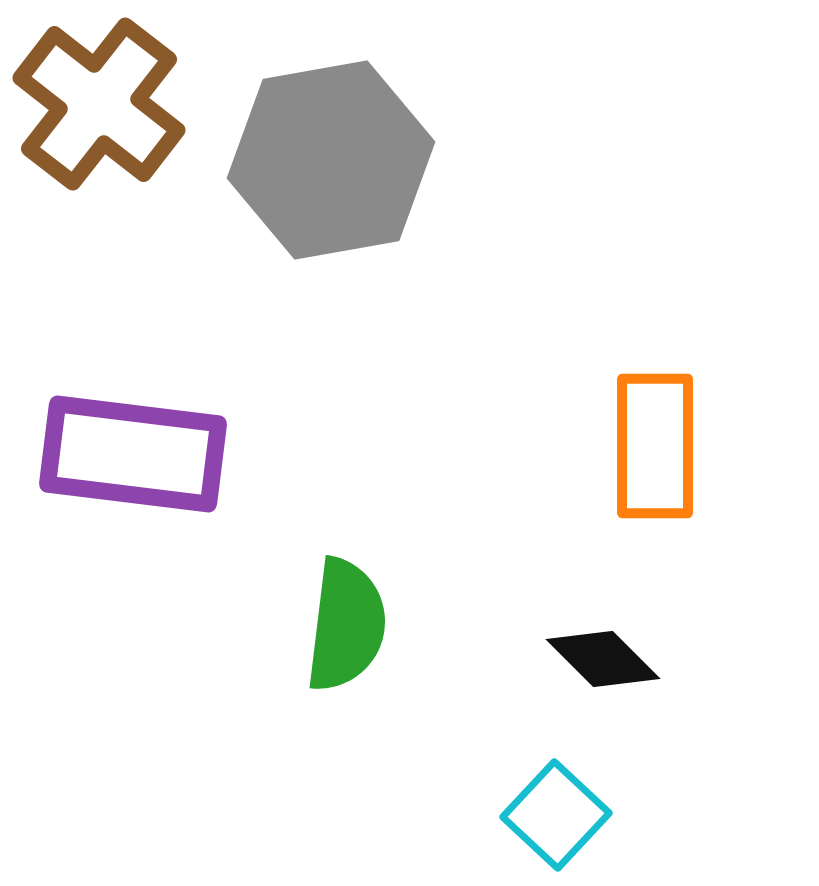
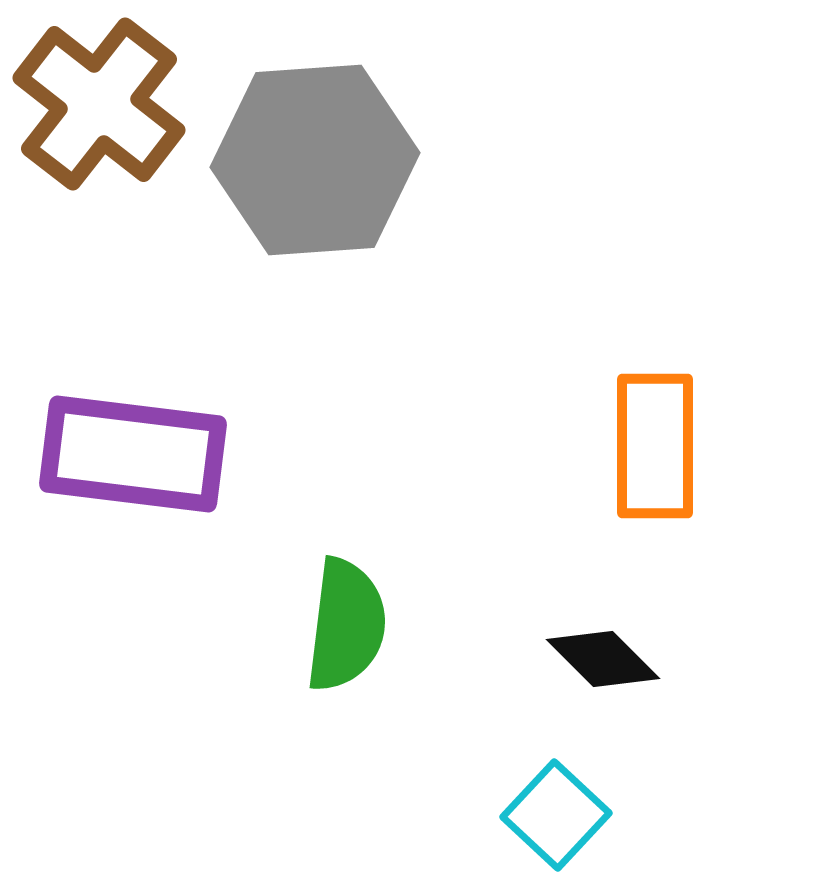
gray hexagon: moved 16 px left; rotated 6 degrees clockwise
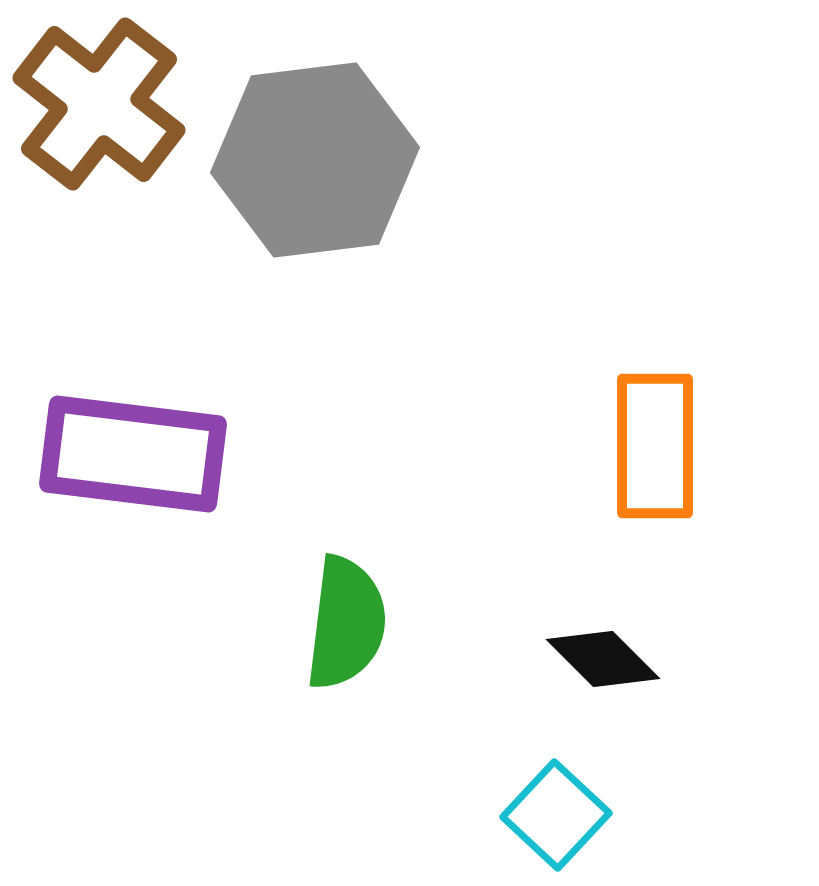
gray hexagon: rotated 3 degrees counterclockwise
green semicircle: moved 2 px up
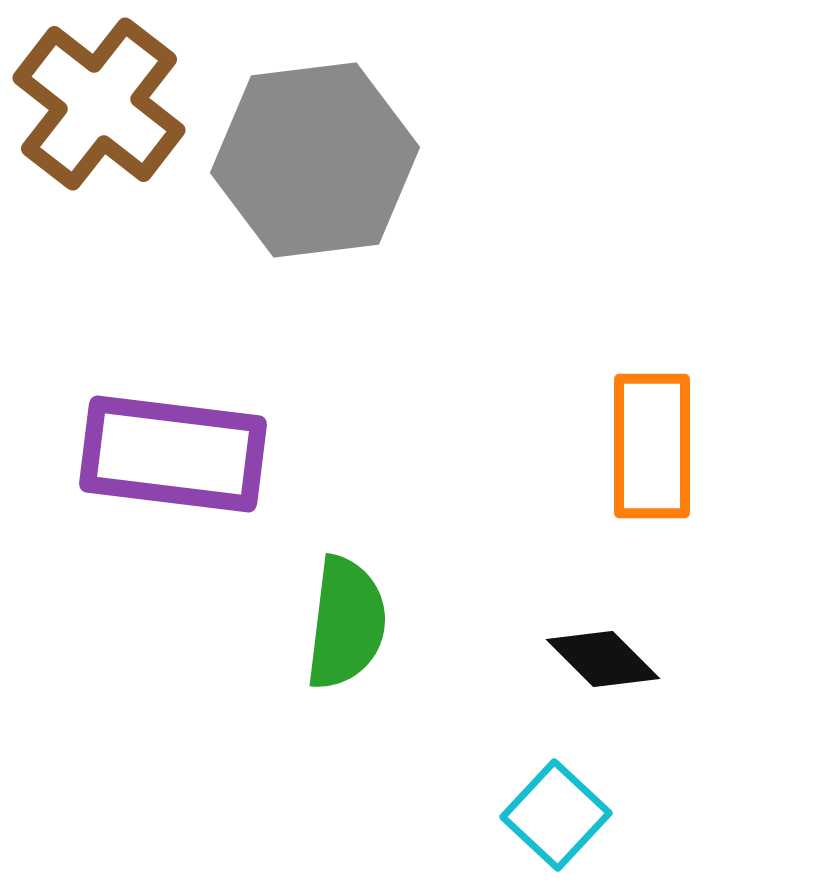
orange rectangle: moved 3 px left
purple rectangle: moved 40 px right
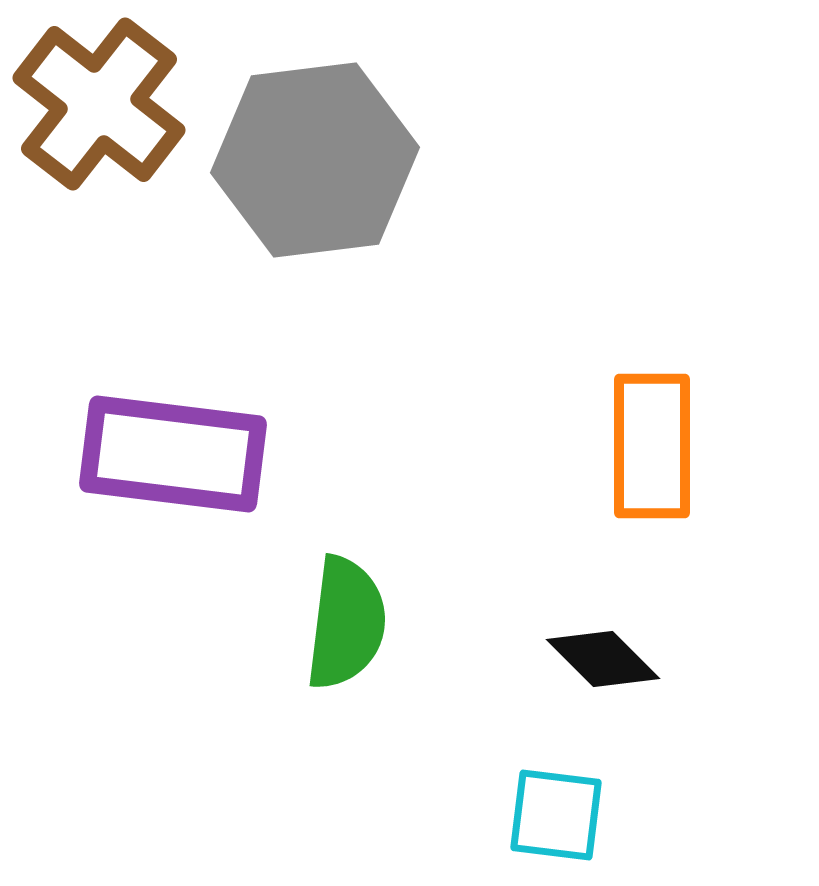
cyan square: rotated 36 degrees counterclockwise
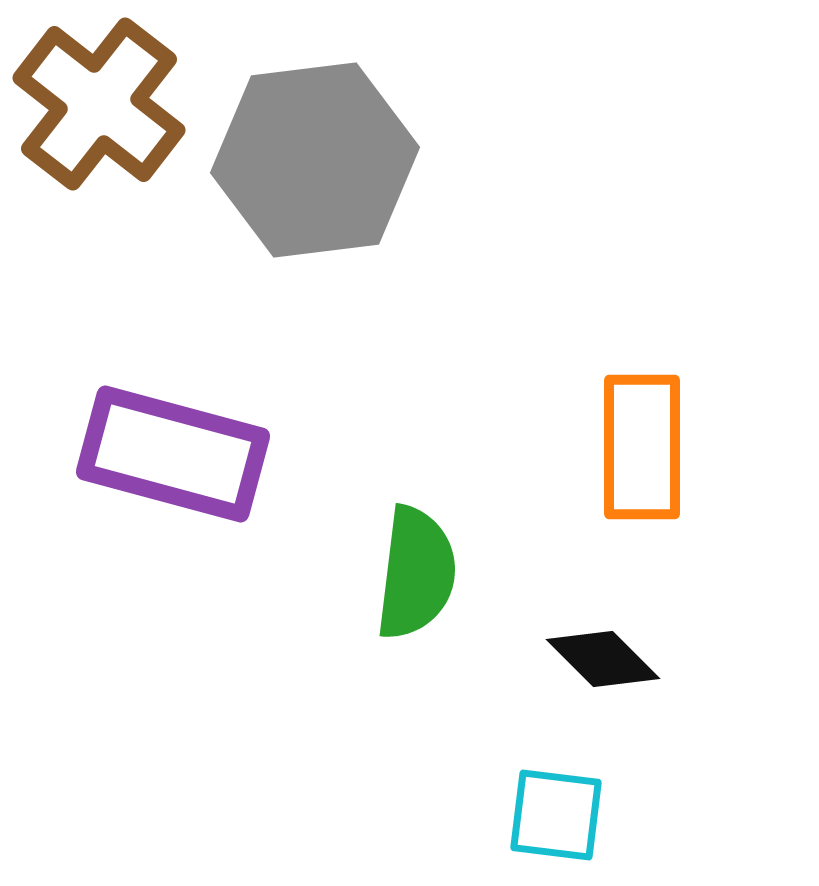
orange rectangle: moved 10 px left, 1 px down
purple rectangle: rotated 8 degrees clockwise
green semicircle: moved 70 px right, 50 px up
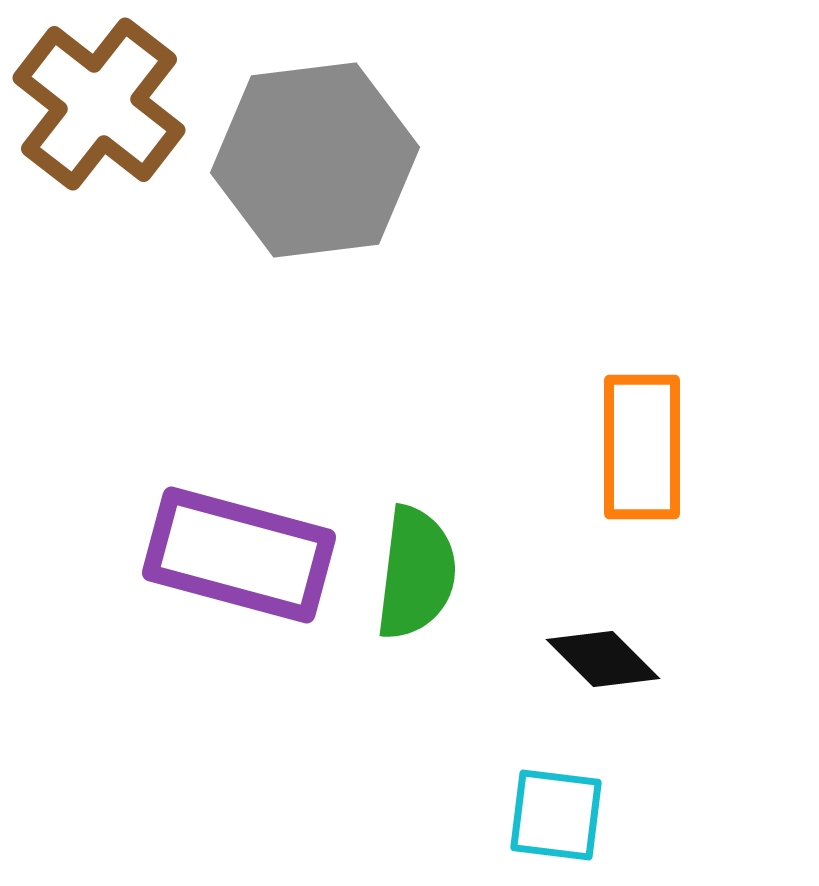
purple rectangle: moved 66 px right, 101 px down
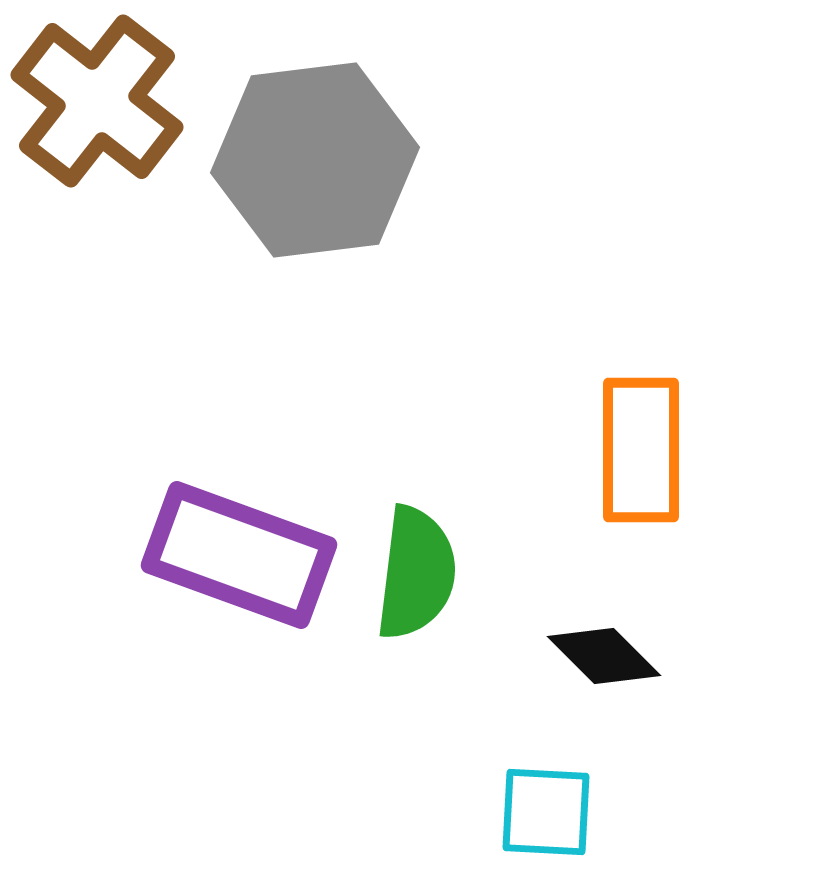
brown cross: moved 2 px left, 3 px up
orange rectangle: moved 1 px left, 3 px down
purple rectangle: rotated 5 degrees clockwise
black diamond: moved 1 px right, 3 px up
cyan square: moved 10 px left, 3 px up; rotated 4 degrees counterclockwise
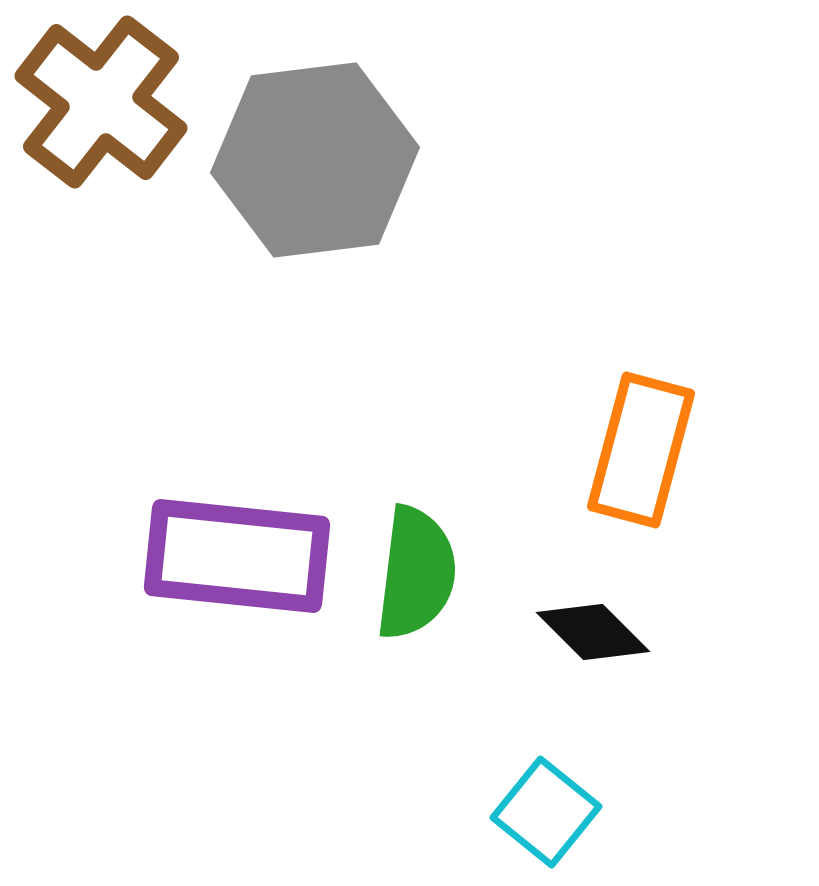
brown cross: moved 4 px right, 1 px down
orange rectangle: rotated 15 degrees clockwise
purple rectangle: moved 2 px left, 1 px down; rotated 14 degrees counterclockwise
black diamond: moved 11 px left, 24 px up
cyan square: rotated 36 degrees clockwise
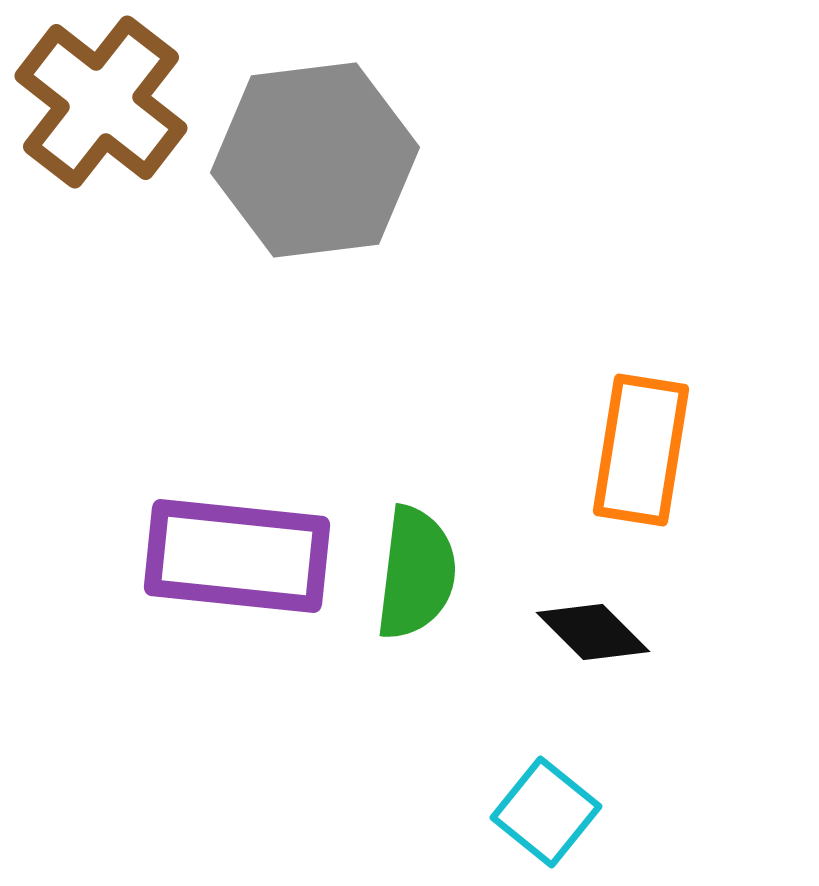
orange rectangle: rotated 6 degrees counterclockwise
